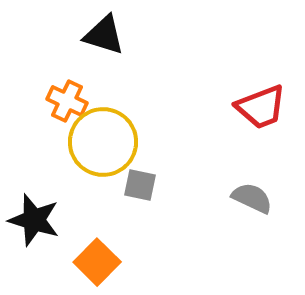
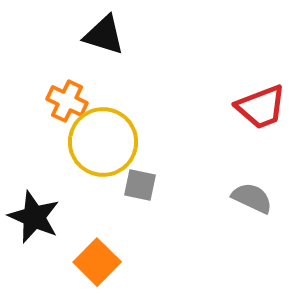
black star: moved 3 px up; rotated 6 degrees clockwise
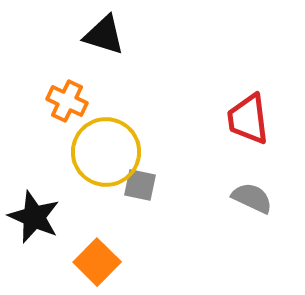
red trapezoid: moved 13 px left, 12 px down; rotated 104 degrees clockwise
yellow circle: moved 3 px right, 10 px down
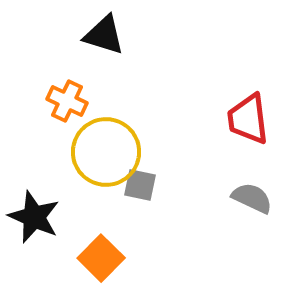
orange square: moved 4 px right, 4 px up
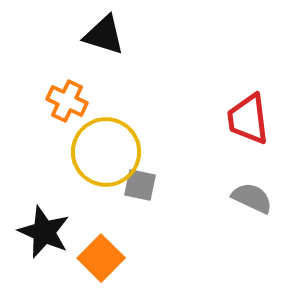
black star: moved 10 px right, 15 px down
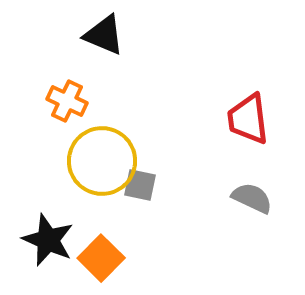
black triangle: rotated 6 degrees clockwise
yellow circle: moved 4 px left, 9 px down
black star: moved 4 px right, 8 px down
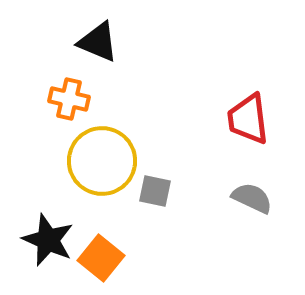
black triangle: moved 6 px left, 7 px down
orange cross: moved 2 px right, 2 px up; rotated 12 degrees counterclockwise
gray square: moved 15 px right, 6 px down
orange square: rotated 6 degrees counterclockwise
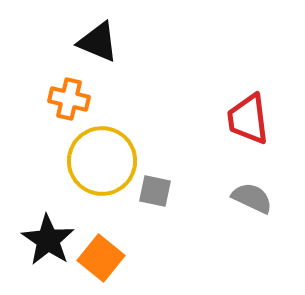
black star: rotated 10 degrees clockwise
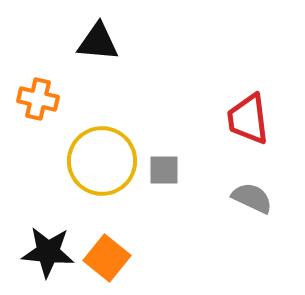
black triangle: rotated 18 degrees counterclockwise
orange cross: moved 31 px left
gray square: moved 9 px right, 21 px up; rotated 12 degrees counterclockwise
black star: moved 12 px down; rotated 28 degrees counterclockwise
orange square: moved 6 px right
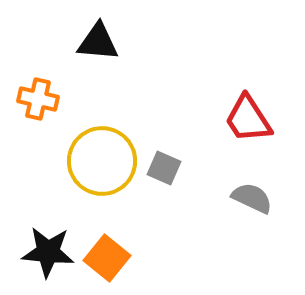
red trapezoid: rotated 26 degrees counterclockwise
gray square: moved 2 px up; rotated 24 degrees clockwise
